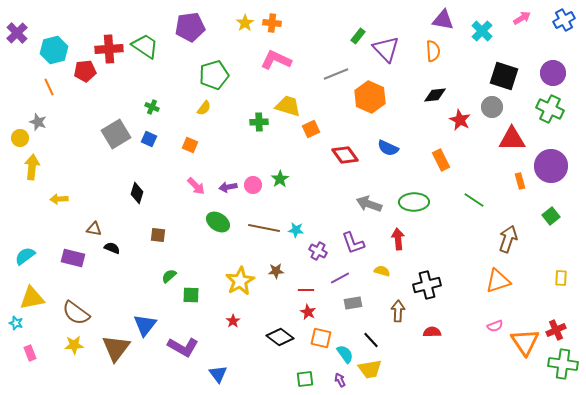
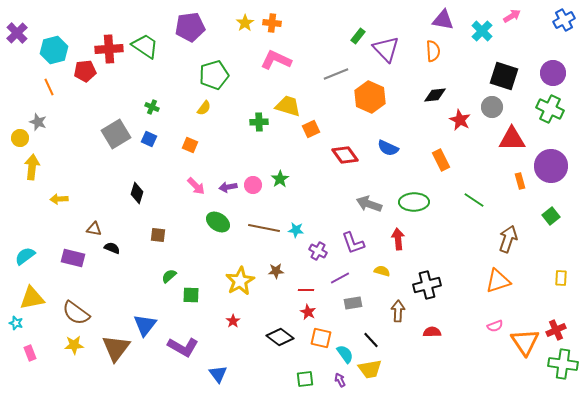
pink arrow at (522, 18): moved 10 px left, 2 px up
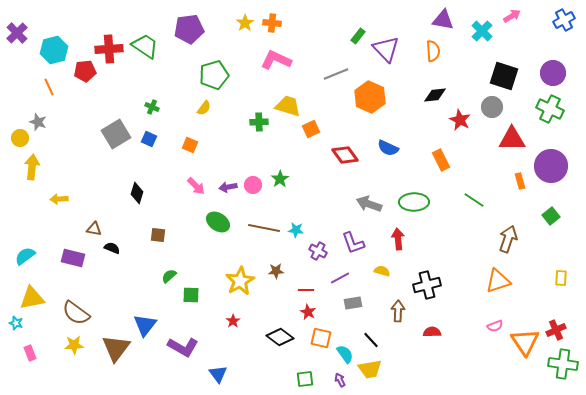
purple pentagon at (190, 27): moved 1 px left, 2 px down
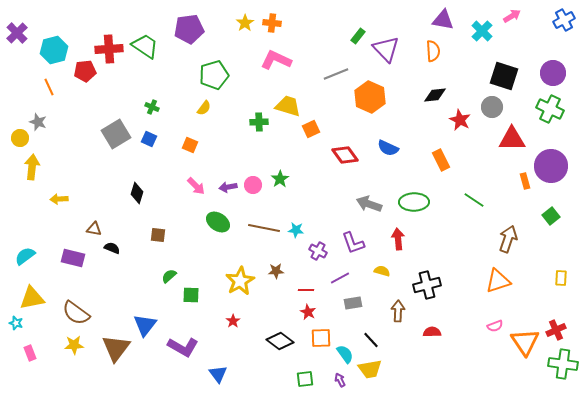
orange rectangle at (520, 181): moved 5 px right
black diamond at (280, 337): moved 4 px down
orange square at (321, 338): rotated 15 degrees counterclockwise
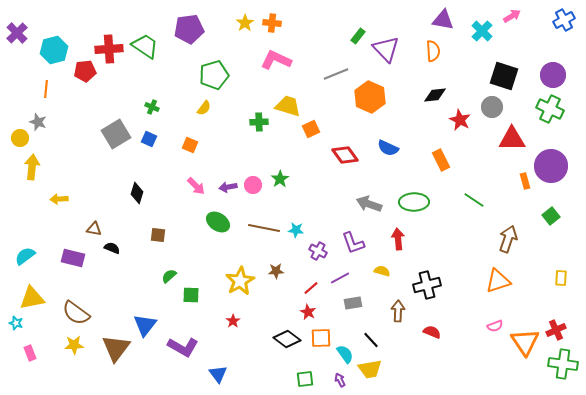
purple circle at (553, 73): moved 2 px down
orange line at (49, 87): moved 3 px left, 2 px down; rotated 30 degrees clockwise
red line at (306, 290): moved 5 px right, 2 px up; rotated 42 degrees counterclockwise
red semicircle at (432, 332): rotated 24 degrees clockwise
black diamond at (280, 341): moved 7 px right, 2 px up
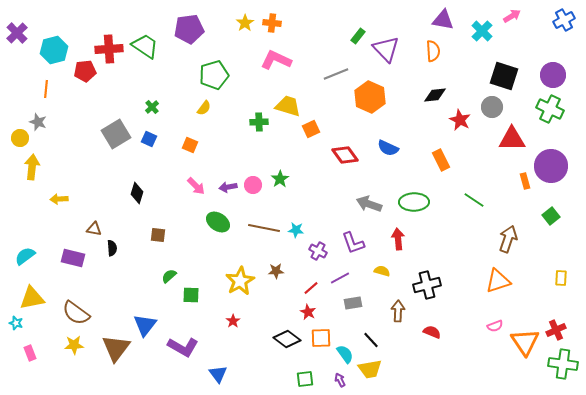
green cross at (152, 107): rotated 24 degrees clockwise
black semicircle at (112, 248): rotated 63 degrees clockwise
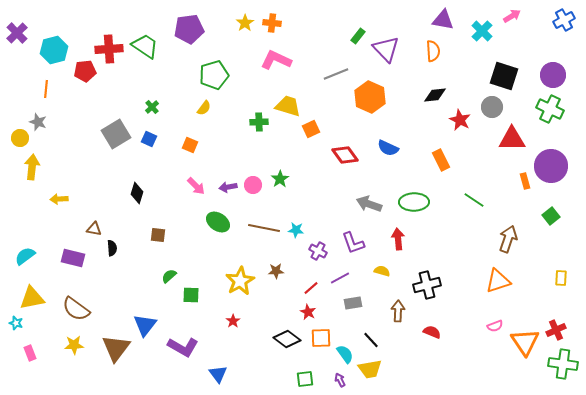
brown semicircle at (76, 313): moved 4 px up
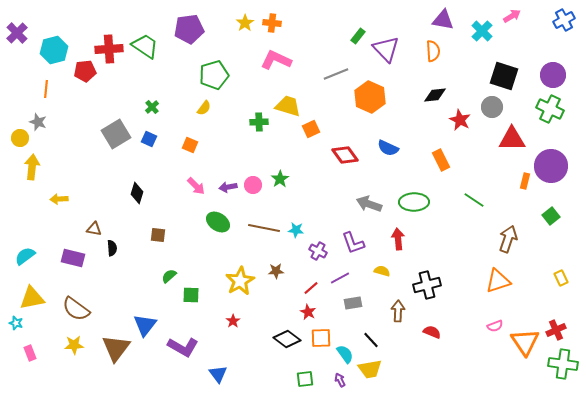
orange rectangle at (525, 181): rotated 28 degrees clockwise
yellow rectangle at (561, 278): rotated 28 degrees counterclockwise
